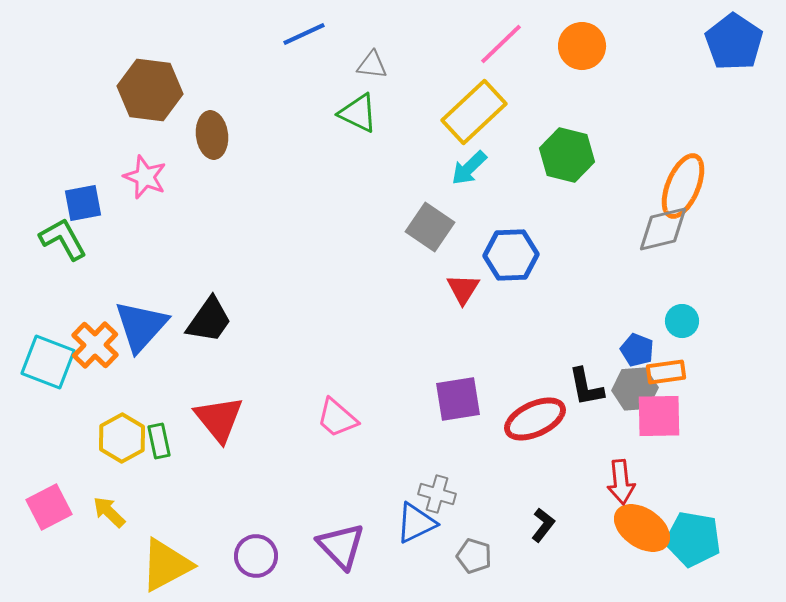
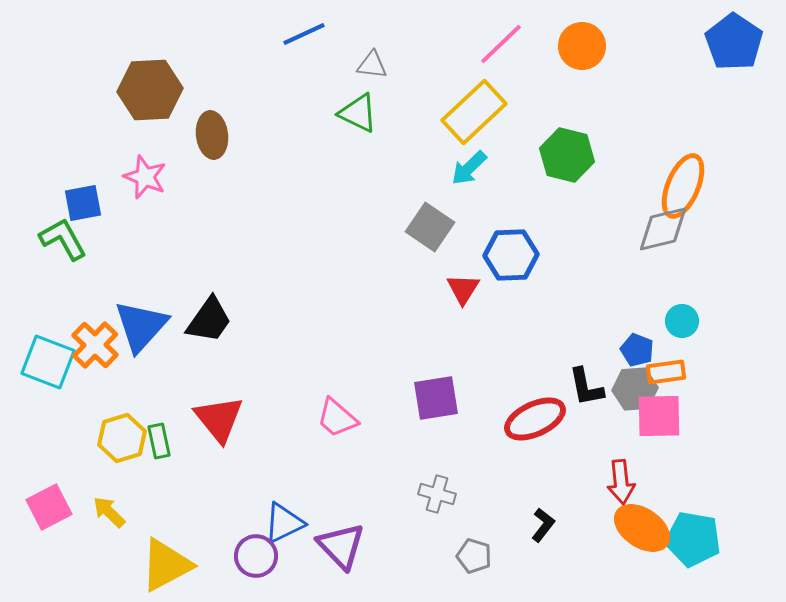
brown hexagon at (150, 90): rotated 10 degrees counterclockwise
purple square at (458, 399): moved 22 px left, 1 px up
yellow hexagon at (122, 438): rotated 12 degrees clockwise
blue triangle at (416, 523): moved 132 px left
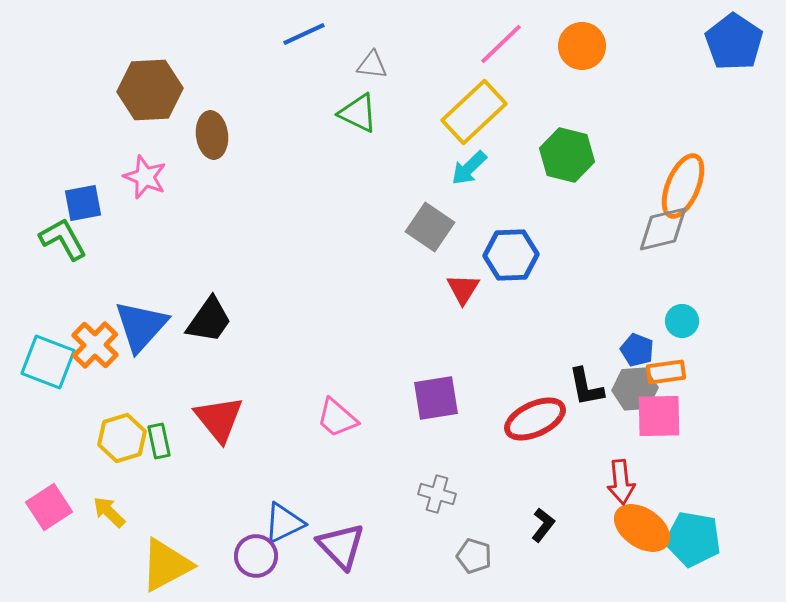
pink square at (49, 507): rotated 6 degrees counterclockwise
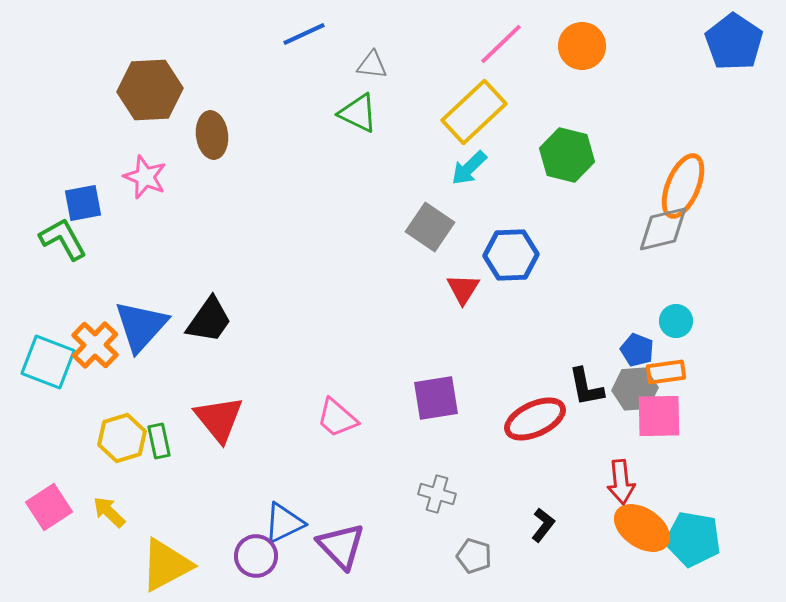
cyan circle at (682, 321): moved 6 px left
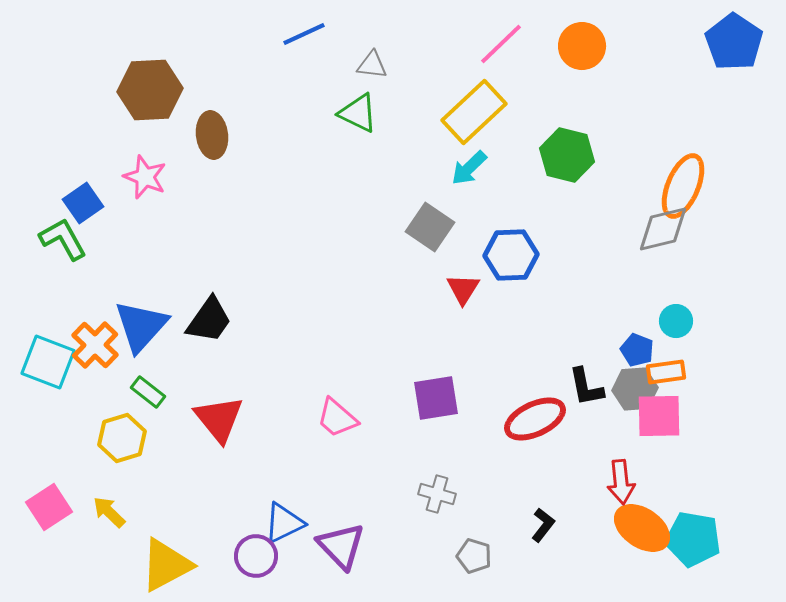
blue square at (83, 203): rotated 24 degrees counterclockwise
green rectangle at (159, 441): moved 11 px left, 49 px up; rotated 40 degrees counterclockwise
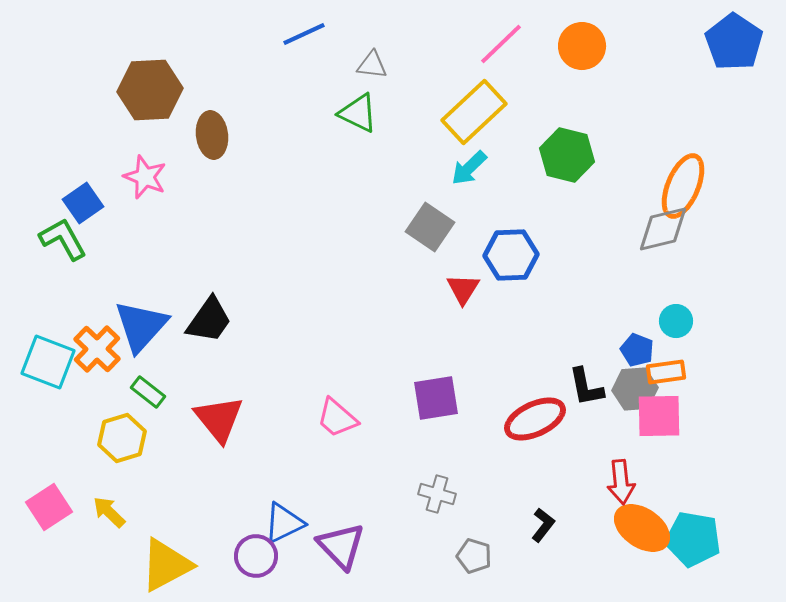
orange cross at (95, 345): moved 2 px right, 4 px down
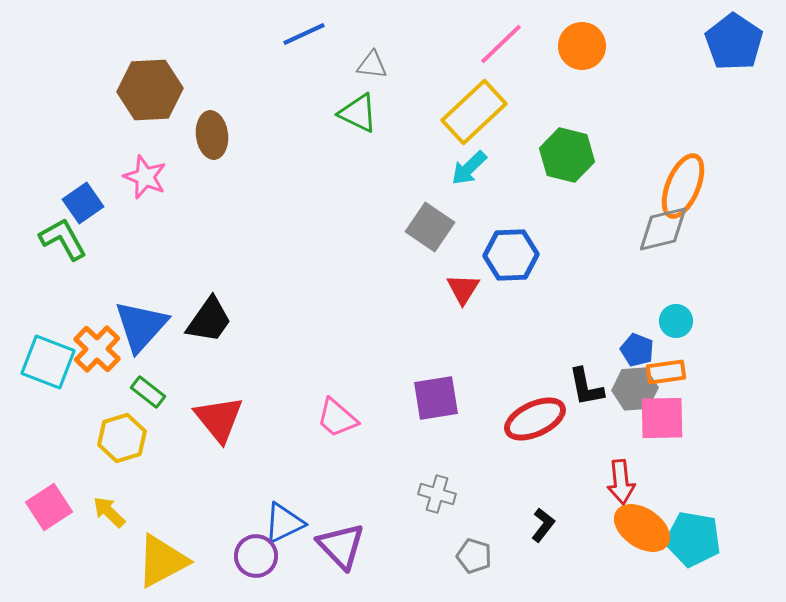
pink square at (659, 416): moved 3 px right, 2 px down
yellow triangle at (166, 565): moved 4 px left, 4 px up
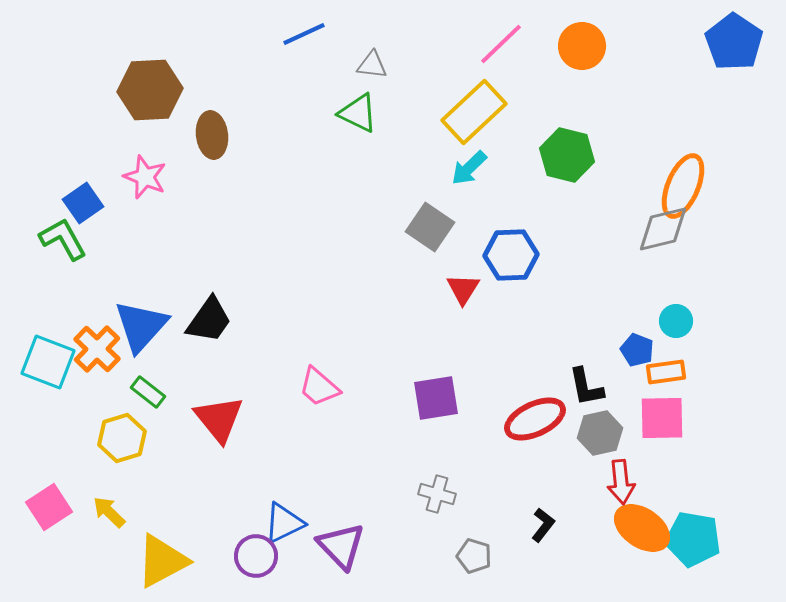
gray hexagon at (635, 389): moved 35 px left, 44 px down; rotated 9 degrees counterclockwise
pink trapezoid at (337, 418): moved 18 px left, 31 px up
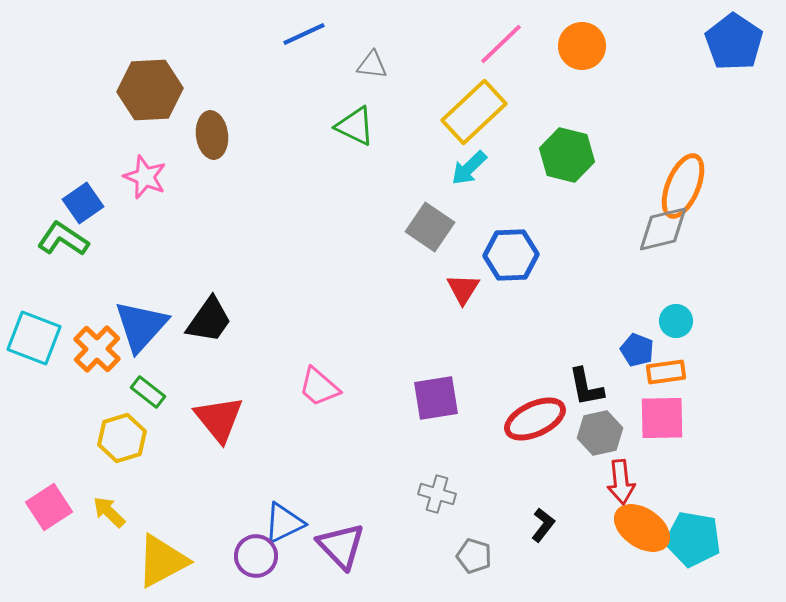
green triangle at (358, 113): moved 3 px left, 13 px down
green L-shape at (63, 239): rotated 27 degrees counterclockwise
cyan square at (48, 362): moved 14 px left, 24 px up
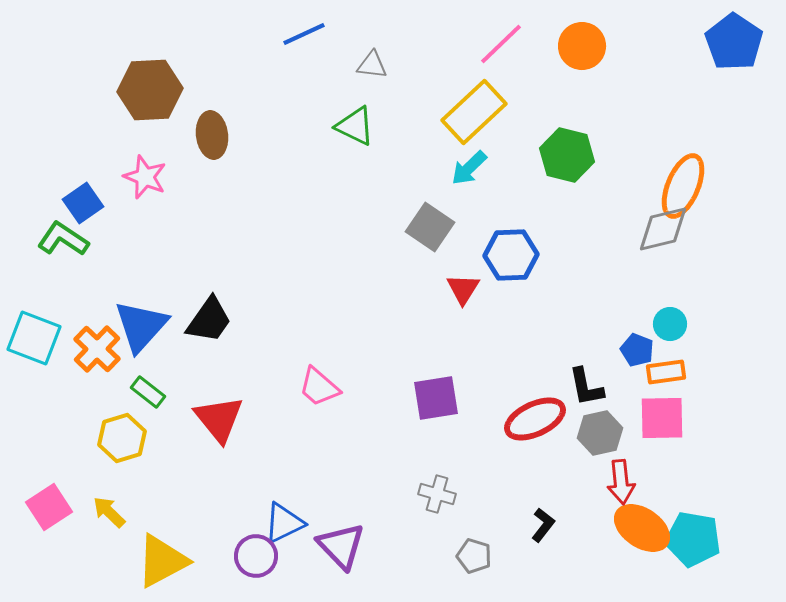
cyan circle at (676, 321): moved 6 px left, 3 px down
